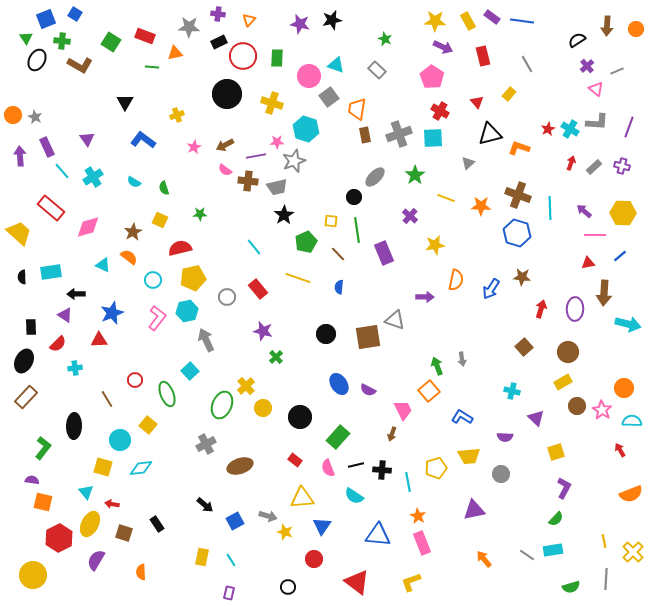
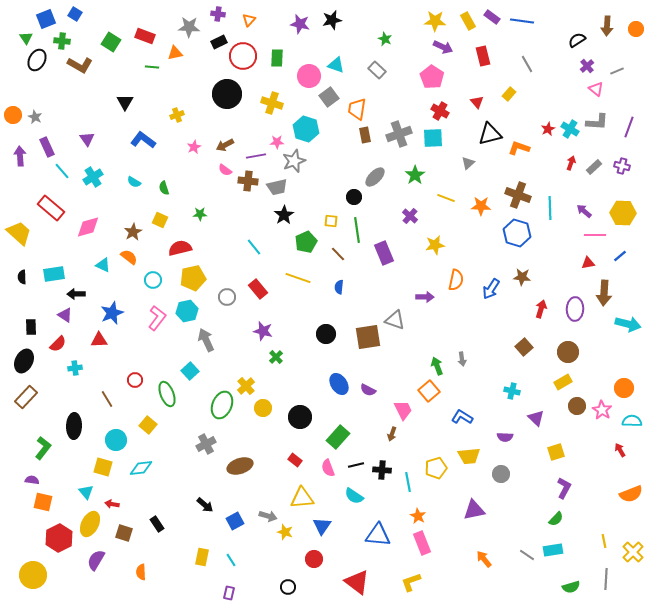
cyan rectangle at (51, 272): moved 3 px right, 2 px down
cyan circle at (120, 440): moved 4 px left
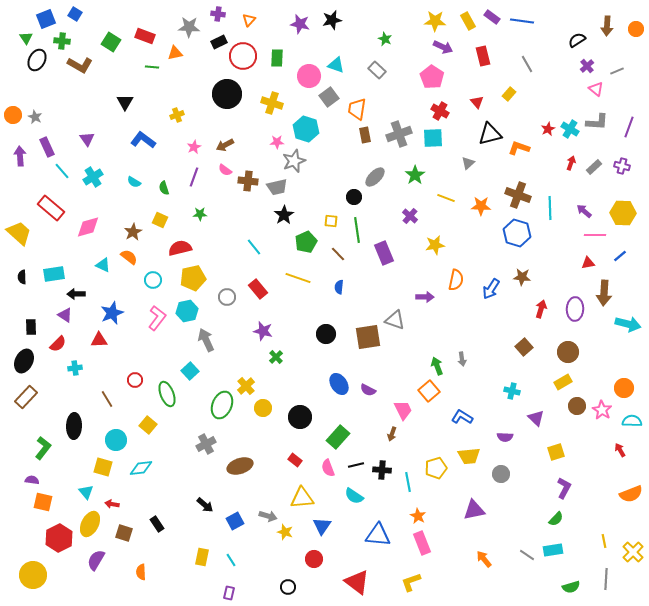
purple line at (256, 156): moved 62 px left, 21 px down; rotated 60 degrees counterclockwise
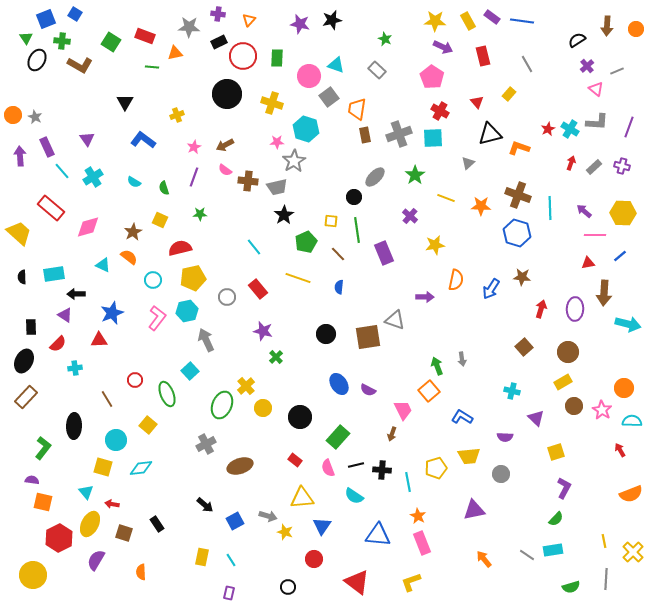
gray star at (294, 161): rotated 10 degrees counterclockwise
brown circle at (577, 406): moved 3 px left
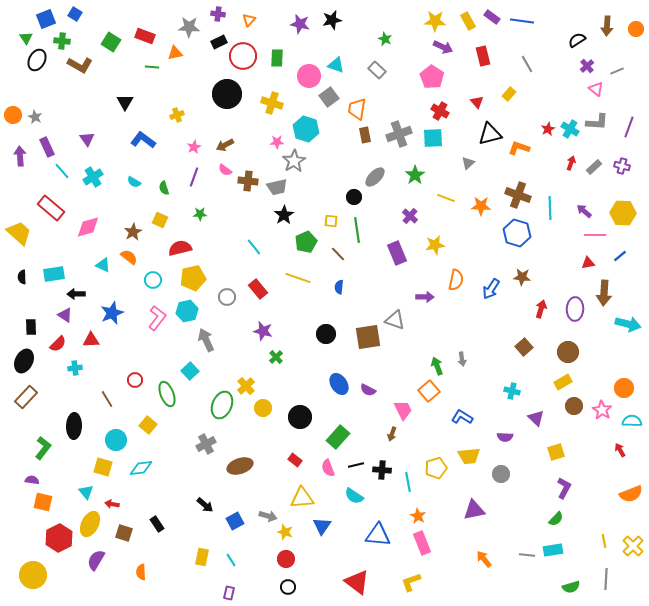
purple rectangle at (384, 253): moved 13 px right
red triangle at (99, 340): moved 8 px left
yellow cross at (633, 552): moved 6 px up
gray line at (527, 555): rotated 28 degrees counterclockwise
red circle at (314, 559): moved 28 px left
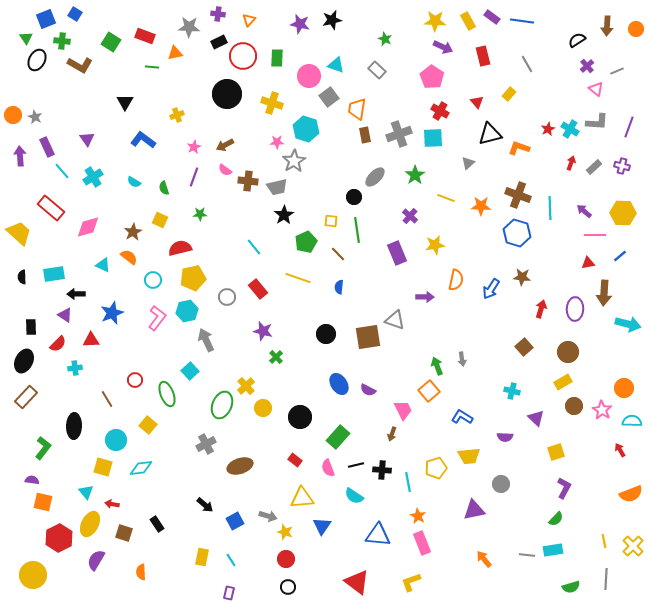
gray circle at (501, 474): moved 10 px down
